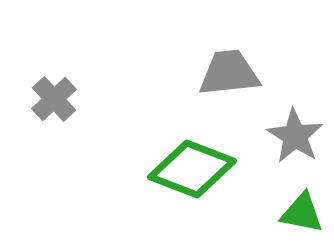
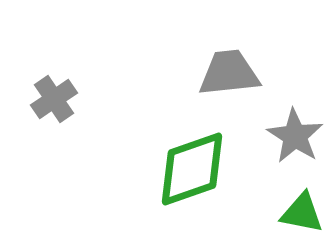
gray cross: rotated 9 degrees clockwise
green diamond: rotated 40 degrees counterclockwise
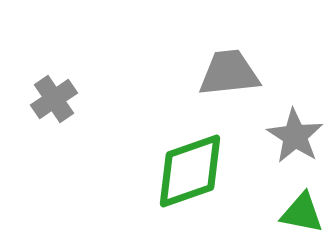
green diamond: moved 2 px left, 2 px down
